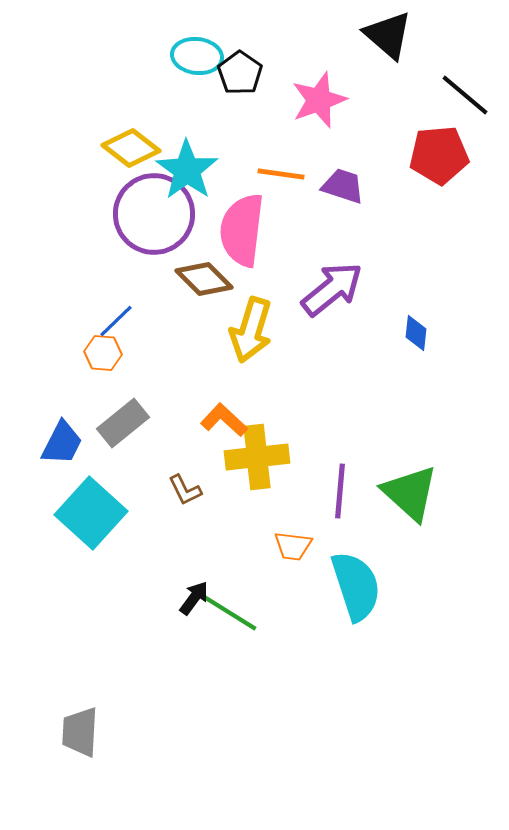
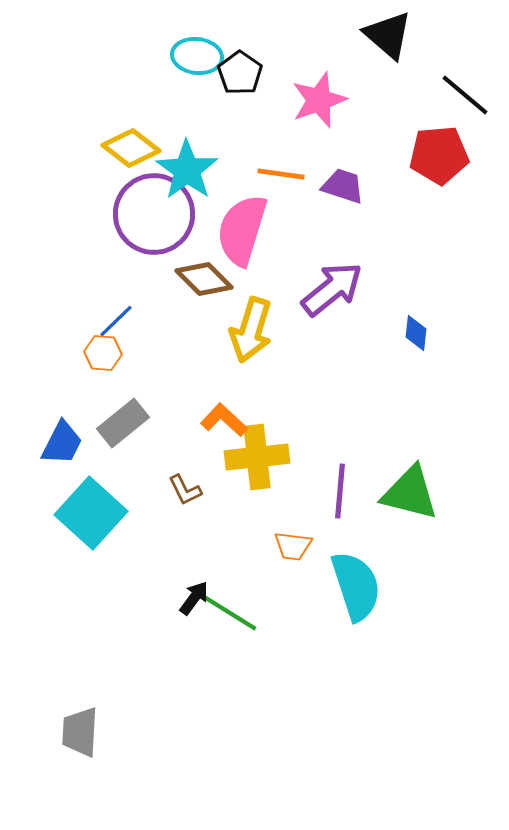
pink semicircle: rotated 10 degrees clockwise
green triangle: rotated 28 degrees counterclockwise
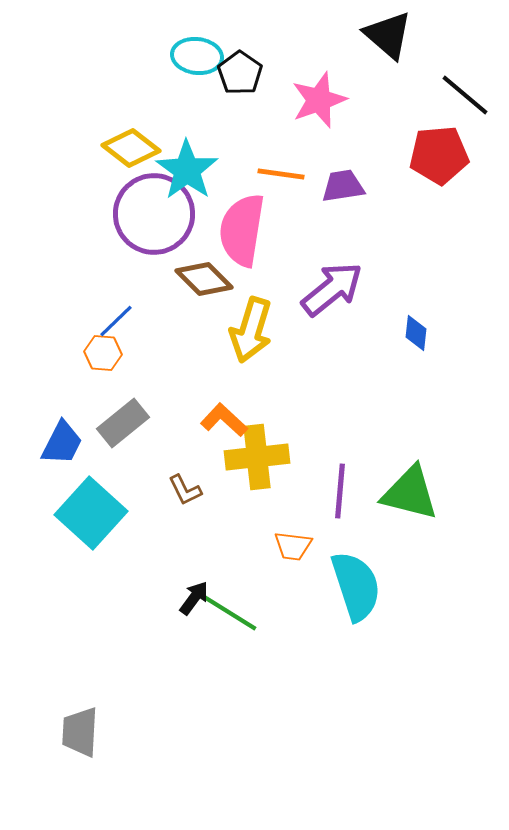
purple trapezoid: rotated 27 degrees counterclockwise
pink semicircle: rotated 8 degrees counterclockwise
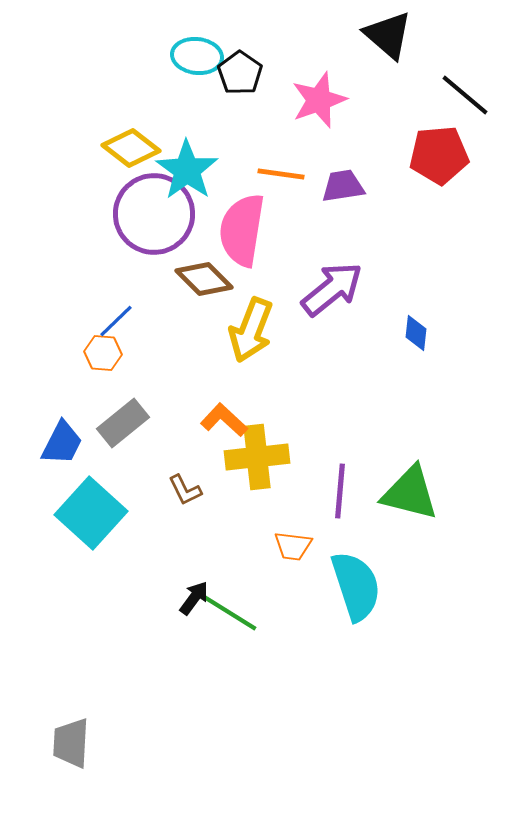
yellow arrow: rotated 4 degrees clockwise
gray trapezoid: moved 9 px left, 11 px down
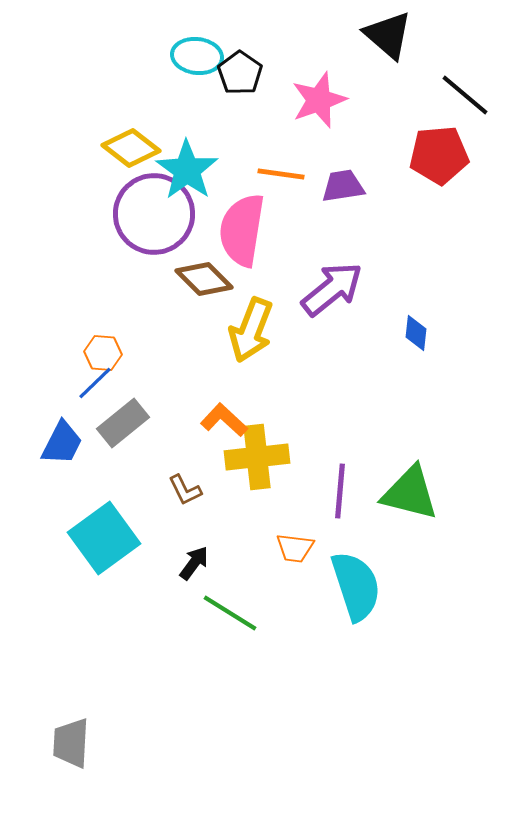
blue line: moved 21 px left, 62 px down
cyan square: moved 13 px right, 25 px down; rotated 12 degrees clockwise
orange trapezoid: moved 2 px right, 2 px down
black arrow: moved 35 px up
